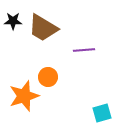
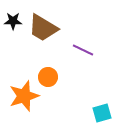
purple line: moved 1 px left; rotated 30 degrees clockwise
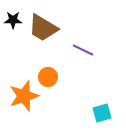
black star: moved 1 px up
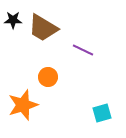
orange star: moved 1 px left, 9 px down
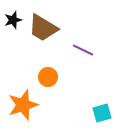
black star: rotated 18 degrees counterclockwise
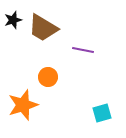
purple line: rotated 15 degrees counterclockwise
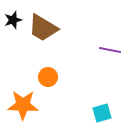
purple line: moved 27 px right
orange star: rotated 20 degrees clockwise
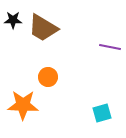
black star: rotated 18 degrees clockwise
purple line: moved 3 px up
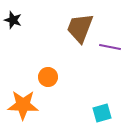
black star: rotated 18 degrees clockwise
brown trapezoid: moved 37 px right; rotated 80 degrees clockwise
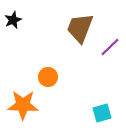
black star: rotated 30 degrees clockwise
purple line: rotated 55 degrees counterclockwise
